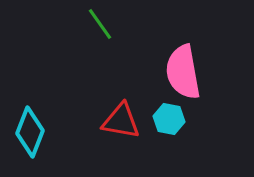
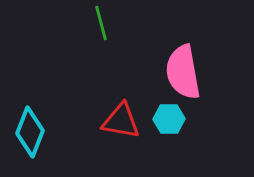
green line: moved 1 px right, 1 px up; rotated 20 degrees clockwise
cyan hexagon: rotated 12 degrees counterclockwise
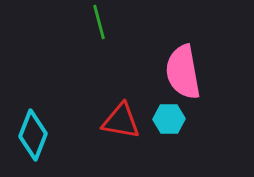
green line: moved 2 px left, 1 px up
cyan diamond: moved 3 px right, 3 px down
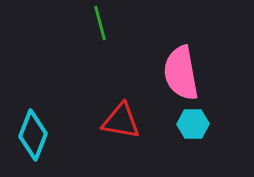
green line: moved 1 px right, 1 px down
pink semicircle: moved 2 px left, 1 px down
cyan hexagon: moved 24 px right, 5 px down
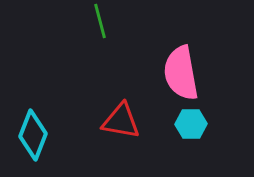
green line: moved 2 px up
cyan hexagon: moved 2 px left
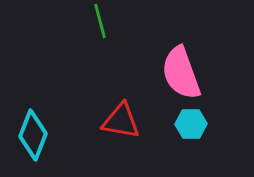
pink semicircle: rotated 10 degrees counterclockwise
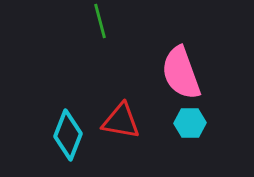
cyan hexagon: moved 1 px left, 1 px up
cyan diamond: moved 35 px right
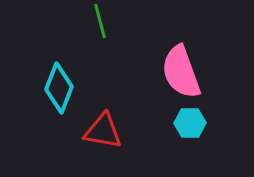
pink semicircle: moved 1 px up
red triangle: moved 18 px left, 10 px down
cyan diamond: moved 9 px left, 47 px up
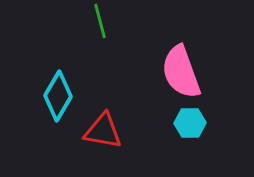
cyan diamond: moved 1 px left, 8 px down; rotated 9 degrees clockwise
